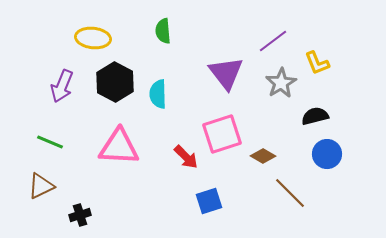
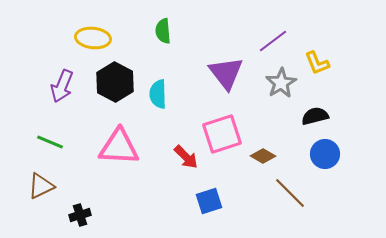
blue circle: moved 2 px left
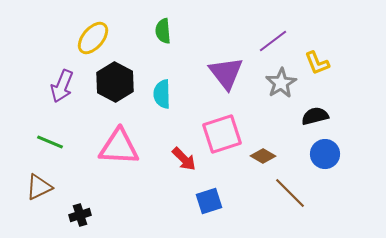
yellow ellipse: rotated 56 degrees counterclockwise
cyan semicircle: moved 4 px right
red arrow: moved 2 px left, 2 px down
brown triangle: moved 2 px left, 1 px down
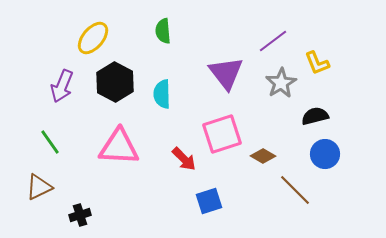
green line: rotated 32 degrees clockwise
brown line: moved 5 px right, 3 px up
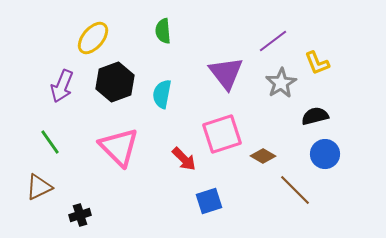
black hexagon: rotated 12 degrees clockwise
cyan semicircle: rotated 12 degrees clockwise
pink triangle: rotated 42 degrees clockwise
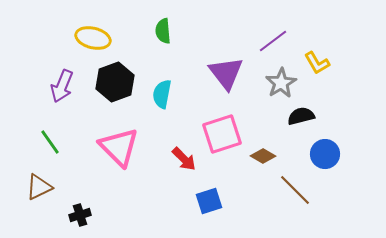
yellow ellipse: rotated 64 degrees clockwise
yellow L-shape: rotated 8 degrees counterclockwise
black semicircle: moved 14 px left
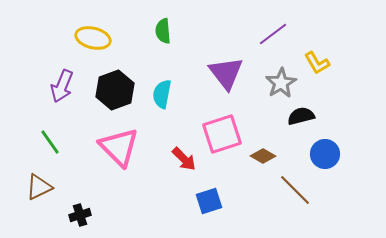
purple line: moved 7 px up
black hexagon: moved 8 px down
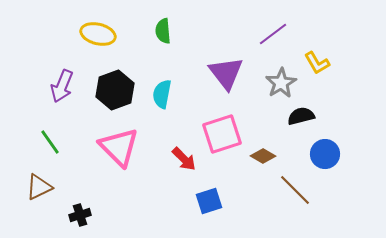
yellow ellipse: moved 5 px right, 4 px up
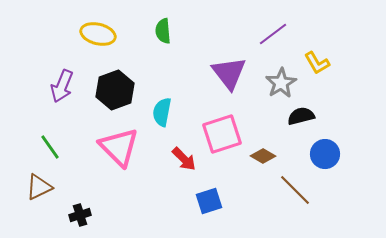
purple triangle: moved 3 px right
cyan semicircle: moved 18 px down
green line: moved 5 px down
